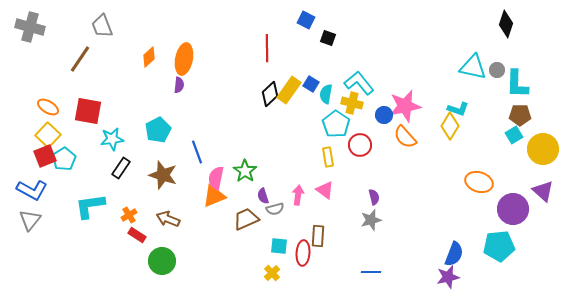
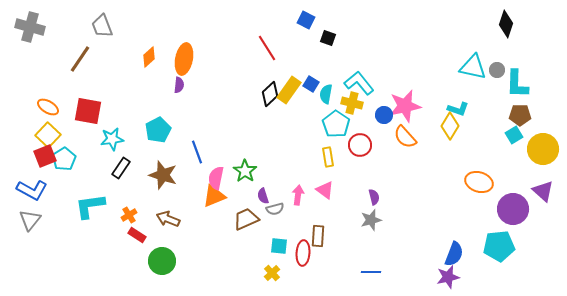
red line at (267, 48): rotated 32 degrees counterclockwise
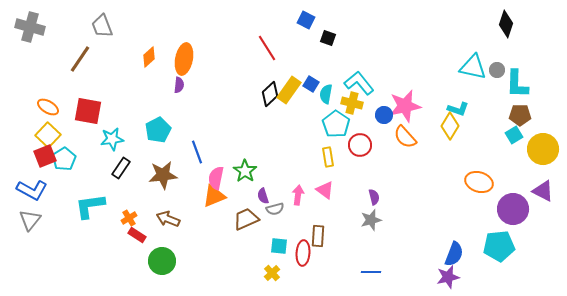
brown star at (163, 175): rotated 24 degrees counterclockwise
purple triangle at (543, 191): rotated 15 degrees counterclockwise
orange cross at (129, 215): moved 3 px down
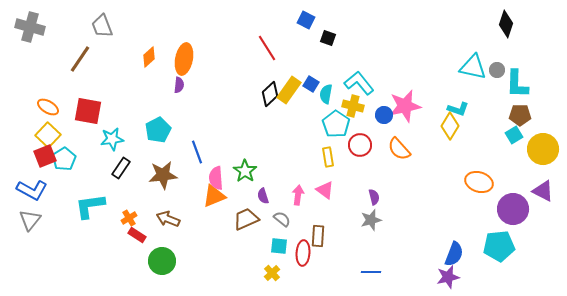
yellow cross at (352, 103): moved 1 px right, 3 px down
orange semicircle at (405, 137): moved 6 px left, 12 px down
pink semicircle at (216, 178): rotated 15 degrees counterclockwise
gray semicircle at (275, 209): moved 7 px right, 10 px down; rotated 126 degrees counterclockwise
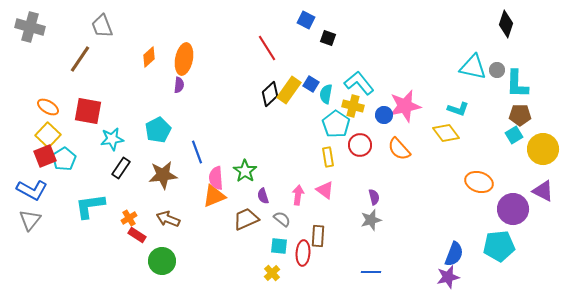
yellow diamond at (450, 126): moved 4 px left, 7 px down; rotated 68 degrees counterclockwise
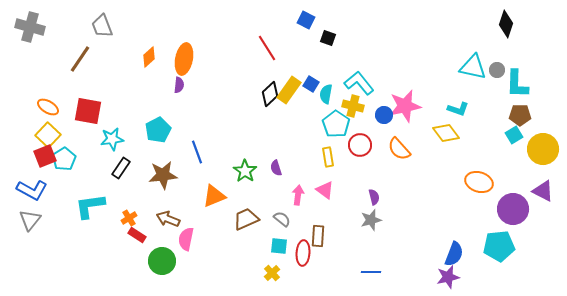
pink semicircle at (216, 178): moved 30 px left, 61 px down; rotated 15 degrees clockwise
purple semicircle at (263, 196): moved 13 px right, 28 px up
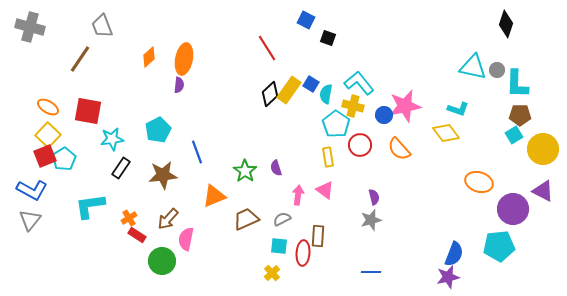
brown arrow at (168, 219): rotated 70 degrees counterclockwise
gray semicircle at (282, 219): rotated 66 degrees counterclockwise
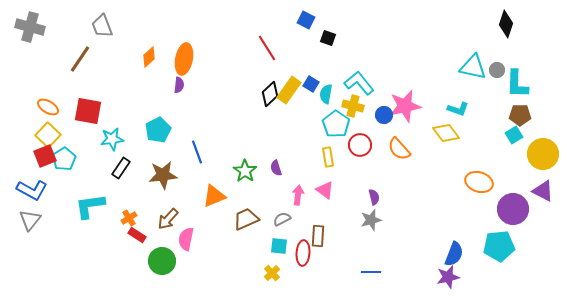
yellow circle at (543, 149): moved 5 px down
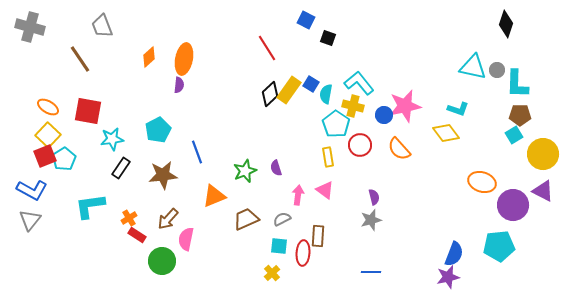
brown line at (80, 59): rotated 68 degrees counterclockwise
green star at (245, 171): rotated 15 degrees clockwise
orange ellipse at (479, 182): moved 3 px right
purple circle at (513, 209): moved 4 px up
